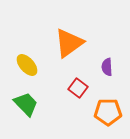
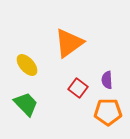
purple semicircle: moved 13 px down
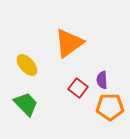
purple semicircle: moved 5 px left
orange pentagon: moved 2 px right, 5 px up
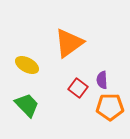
yellow ellipse: rotated 20 degrees counterclockwise
green trapezoid: moved 1 px right, 1 px down
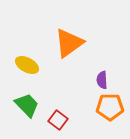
red square: moved 20 px left, 32 px down
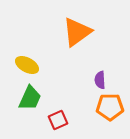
orange triangle: moved 8 px right, 11 px up
purple semicircle: moved 2 px left
green trapezoid: moved 3 px right, 7 px up; rotated 68 degrees clockwise
red square: rotated 30 degrees clockwise
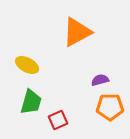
orange triangle: rotated 8 degrees clockwise
purple semicircle: rotated 78 degrees clockwise
green trapezoid: moved 1 px right, 4 px down; rotated 8 degrees counterclockwise
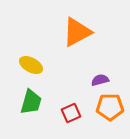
yellow ellipse: moved 4 px right
red square: moved 13 px right, 7 px up
